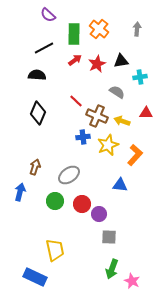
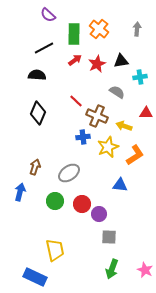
yellow arrow: moved 2 px right, 5 px down
yellow star: moved 2 px down
orange L-shape: rotated 15 degrees clockwise
gray ellipse: moved 2 px up
pink star: moved 13 px right, 11 px up
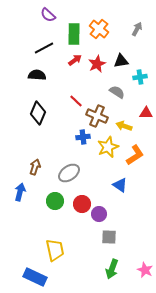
gray arrow: rotated 24 degrees clockwise
blue triangle: rotated 28 degrees clockwise
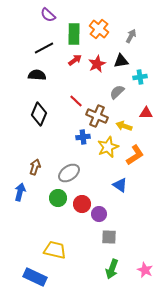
gray arrow: moved 6 px left, 7 px down
gray semicircle: rotated 77 degrees counterclockwise
black diamond: moved 1 px right, 1 px down
green circle: moved 3 px right, 3 px up
yellow trapezoid: rotated 65 degrees counterclockwise
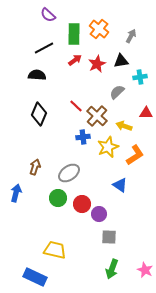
red line: moved 5 px down
brown cross: rotated 20 degrees clockwise
blue arrow: moved 4 px left, 1 px down
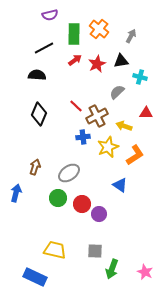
purple semicircle: moved 2 px right; rotated 56 degrees counterclockwise
cyan cross: rotated 24 degrees clockwise
brown cross: rotated 20 degrees clockwise
gray square: moved 14 px left, 14 px down
pink star: moved 2 px down
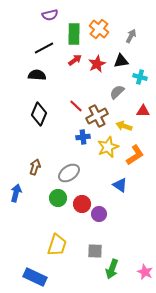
red triangle: moved 3 px left, 2 px up
yellow trapezoid: moved 2 px right, 5 px up; rotated 95 degrees clockwise
